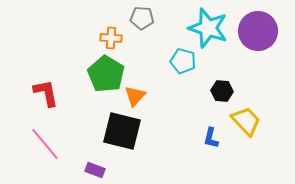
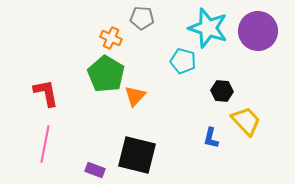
orange cross: rotated 20 degrees clockwise
black square: moved 15 px right, 24 px down
pink line: rotated 51 degrees clockwise
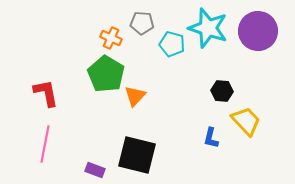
gray pentagon: moved 5 px down
cyan pentagon: moved 11 px left, 17 px up
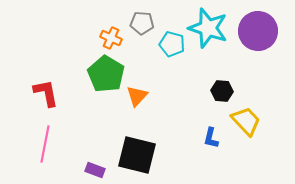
orange triangle: moved 2 px right
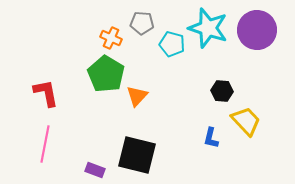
purple circle: moved 1 px left, 1 px up
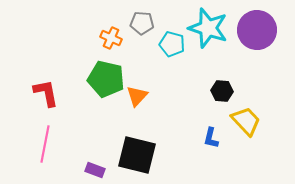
green pentagon: moved 5 px down; rotated 18 degrees counterclockwise
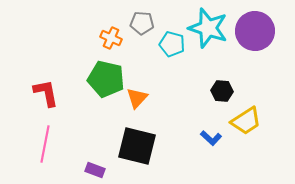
purple circle: moved 2 px left, 1 px down
orange triangle: moved 2 px down
yellow trapezoid: rotated 100 degrees clockwise
blue L-shape: rotated 60 degrees counterclockwise
black square: moved 9 px up
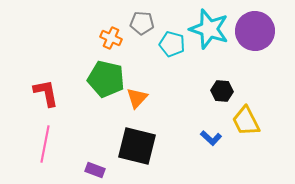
cyan star: moved 1 px right, 1 px down
yellow trapezoid: rotated 96 degrees clockwise
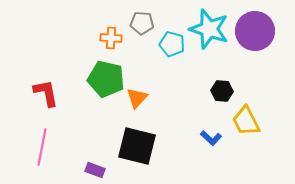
orange cross: rotated 20 degrees counterclockwise
pink line: moved 3 px left, 3 px down
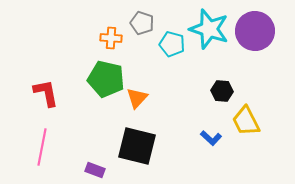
gray pentagon: rotated 15 degrees clockwise
